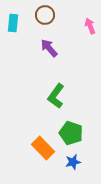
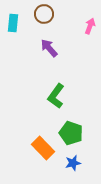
brown circle: moved 1 px left, 1 px up
pink arrow: rotated 42 degrees clockwise
blue star: moved 1 px down
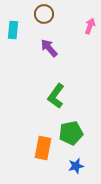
cyan rectangle: moved 7 px down
green pentagon: rotated 30 degrees counterclockwise
orange rectangle: rotated 55 degrees clockwise
blue star: moved 3 px right, 3 px down
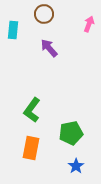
pink arrow: moved 1 px left, 2 px up
green L-shape: moved 24 px left, 14 px down
orange rectangle: moved 12 px left
blue star: rotated 21 degrees counterclockwise
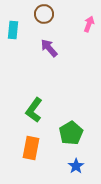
green L-shape: moved 2 px right
green pentagon: rotated 20 degrees counterclockwise
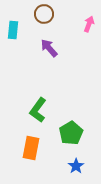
green L-shape: moved 4 px right
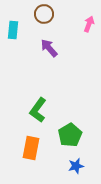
green pentagon: moved 1 px left, 2 px down
blue star: rotated 21 degrees clockwise
